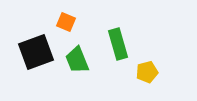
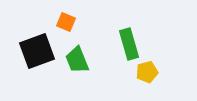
green rectangle: moved 11 px right
black square: moved 1 px right, 1 px up
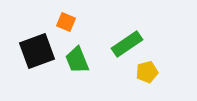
green rectangle: moved 2 px left; rotated 72 degrees clockwise
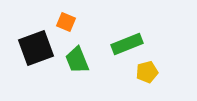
green rectangle: rotated 12 degrees clockwise
black square: moved 1 px left, 3 px up
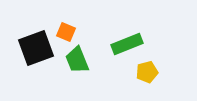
orange square: moved 10 px down
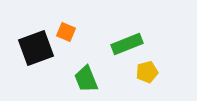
green trapezoid: moved 9 px right, 19 px down
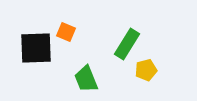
green rectangle: rotated 36 degrees counterclockwise
black square: rotated 18 degrees clockwise
yellow pentagon: moved 1 px left, 2 px up
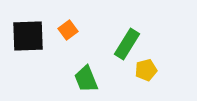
orange square: moved 2 px right, 2 px up; rotated 30 degrees clockwise
black square: moved 8 px left, 12 px up
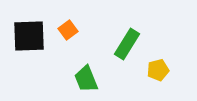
black square: moved 1 px right
yellow pentagon: moved 12 px right
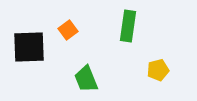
black square: moved 11 px down
green rectangle: moved 1 px right, 18 px up; rotated 24 degrees counterclockwise
